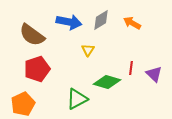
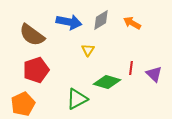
red pentagon: moved 1 px left, 1 px down
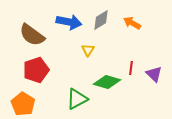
orange pentagon: rotated 15 degrees counterclockwise
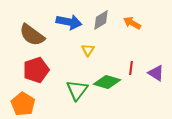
purple triangle: moved 2 px right, 1 px up; rotated 12 degrees counterclockwise
green triangle: moved 9 px up; rotated 25 degrees counterclockwise
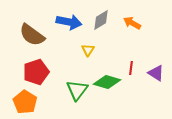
red pentagon: moved 2 px down
orange pentagon: moved 2 px right, 2 px up
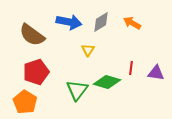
gray diamond: moved 2 px down
purple triangle: rotated 24 degrees counterclockwise
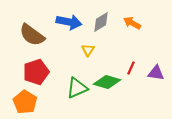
red line: rotated 16 degrees clockwise
green triangle: moved 2 px up; rotated 30 degrees clockwise
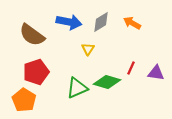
yellow triangle: moved 1 px up
orange pentagon: moved 1 px left, 2 px up
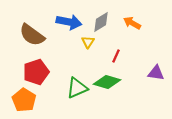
yellow triangle: moved 7 px up
red line: moved 15 px left, 12 px up
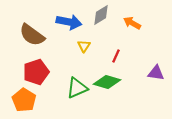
gray diamond: moved 7 px up
yellow triangle: moved 4 px left, 4 px down
